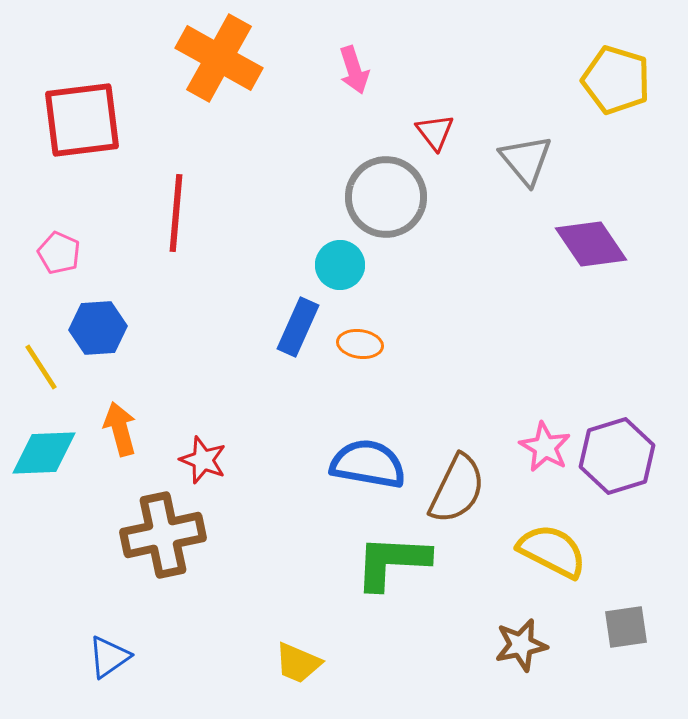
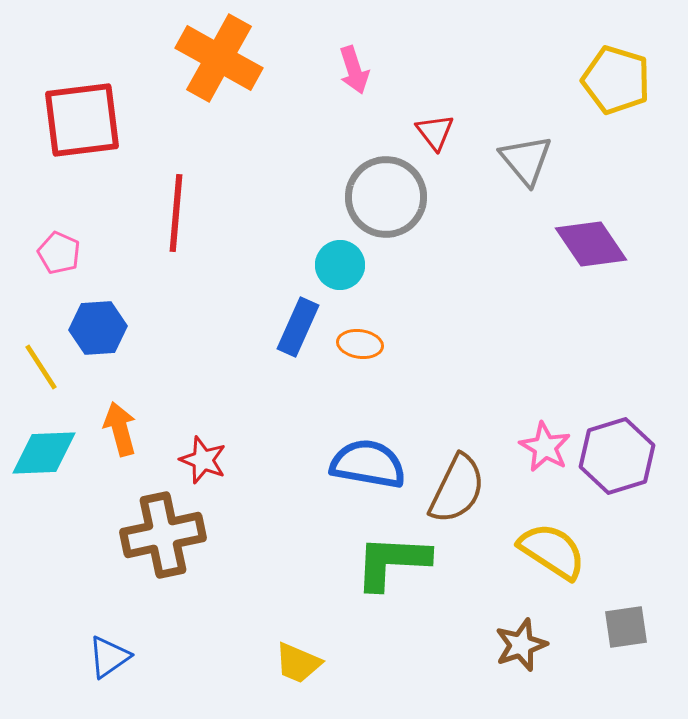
yellow semicircle: rotated 6 degrees clockwise
brown star: rotated 8 degrees counterclockwise
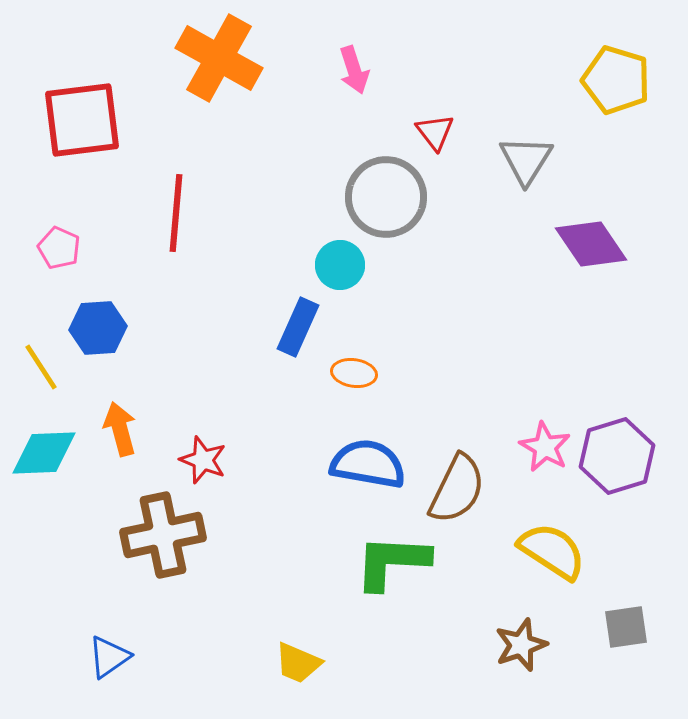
gray triangle: rotated 12 degrees clockwise
pink pentagon: moved 5 px up
orange ellipse: moved 6 px left, 29 px down
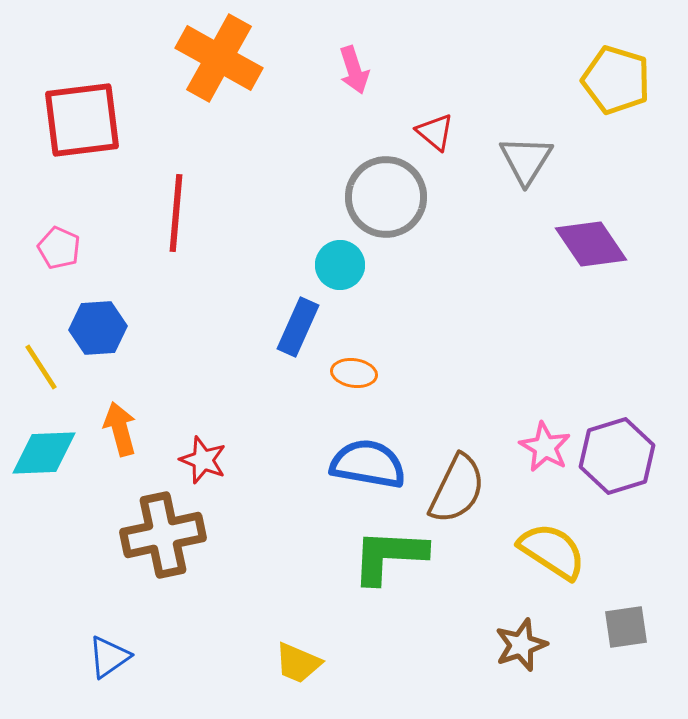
red triangle: rotated 12 degrees counterclockwise
green L-shape: moved 3 px left, 6 px up
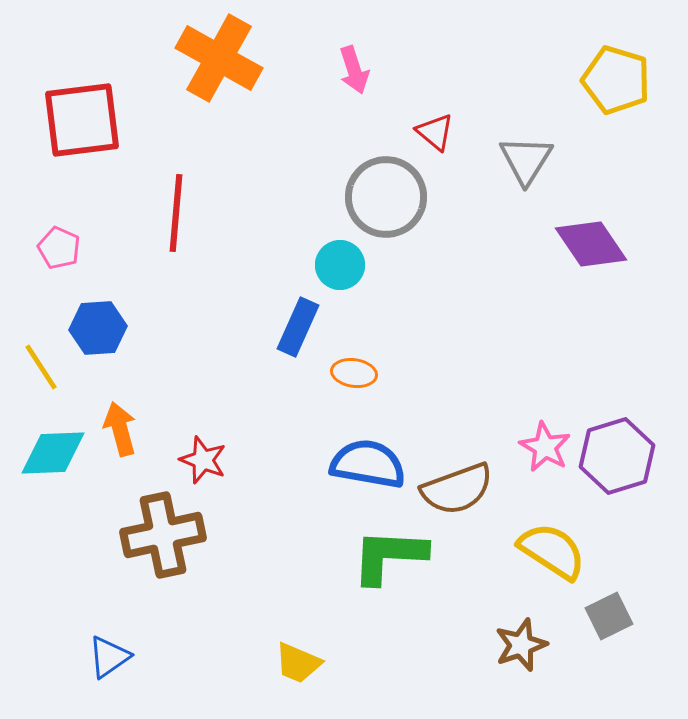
cyan diamond: moved 9 px right
brown semicircle: rotated 44 degrees clockwise
gray square: moved 17 px left, 11 px up; rotated 18 degrees counterclockwise
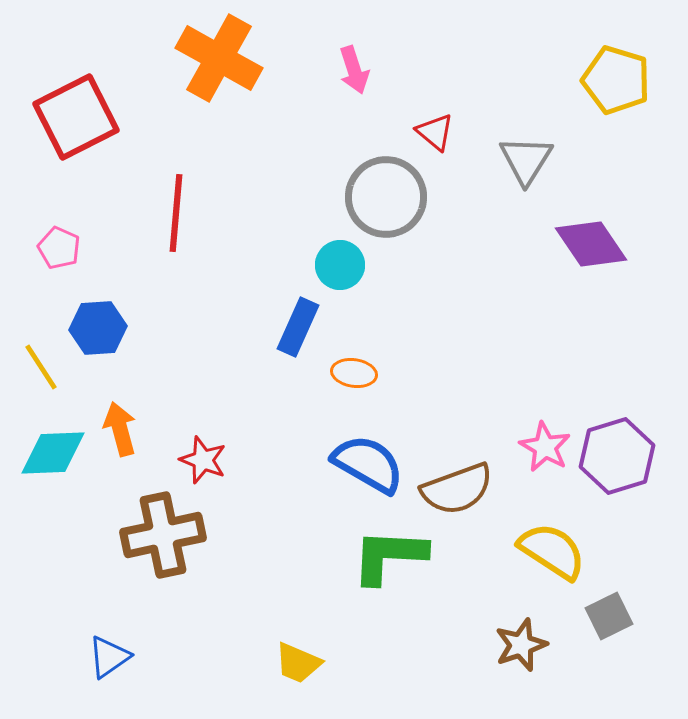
red square: moved 6 px left, 3 px up; rotated 20 degrees counterclockwise
blue semicircle: rotated 20 degrees clockwise
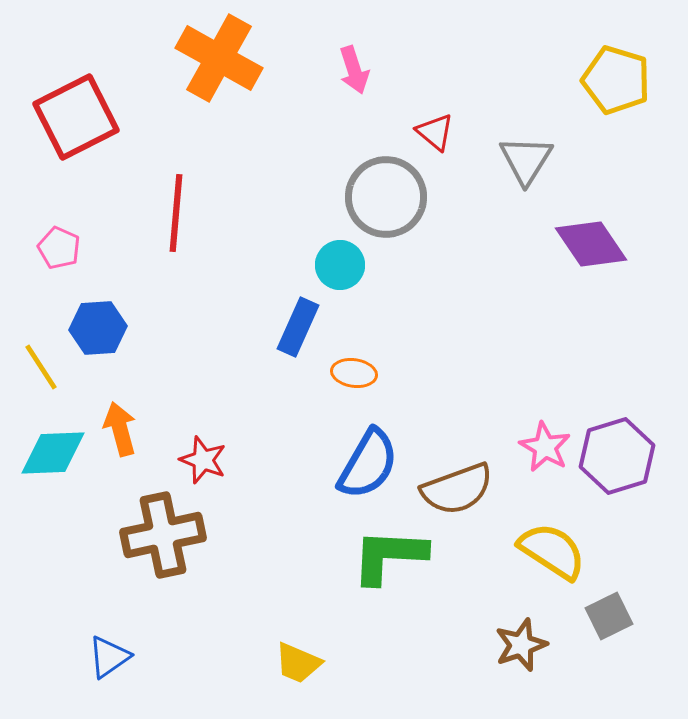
blue semicircle: rotated 90 degrees clockwise
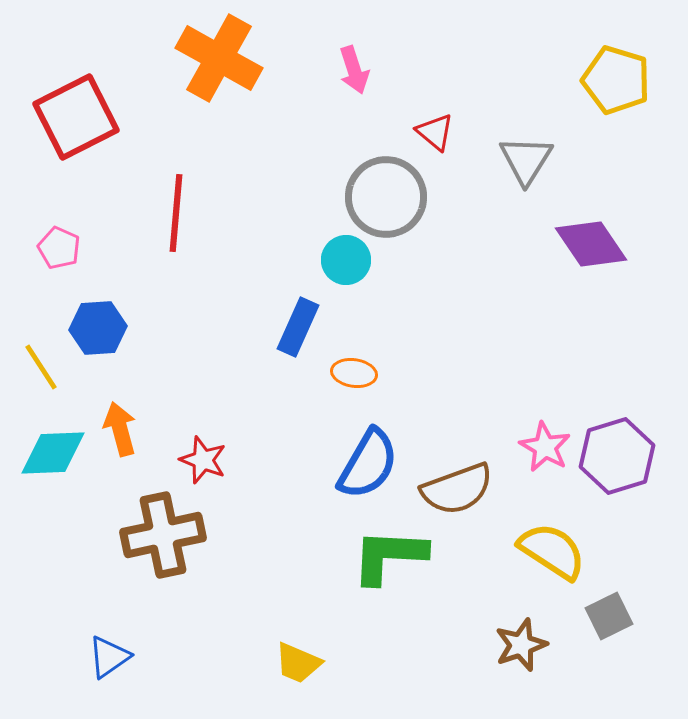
cyan circle: moved 6 px right, 5 px up
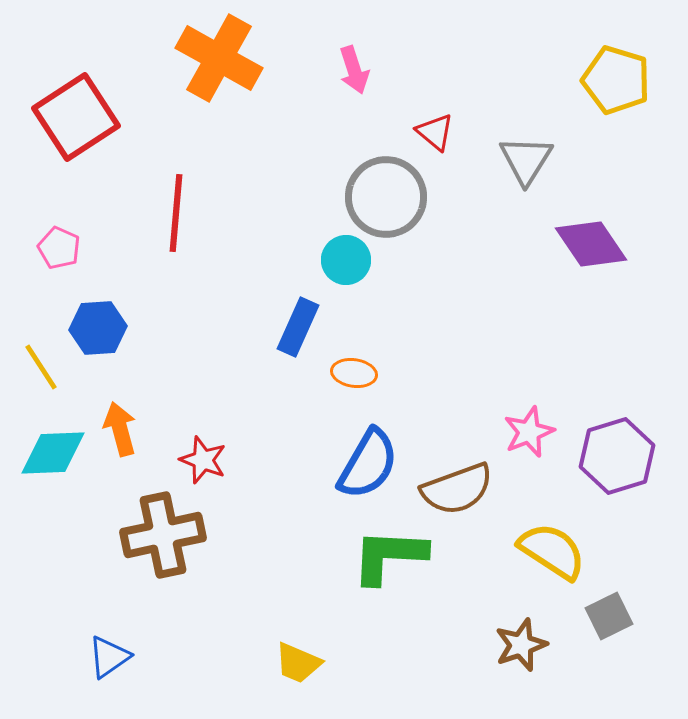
red square: rotated 6 degrees counterclockwise
pink star: moved 16 px left, 15 px up; rotated 21 degrees clockwise
